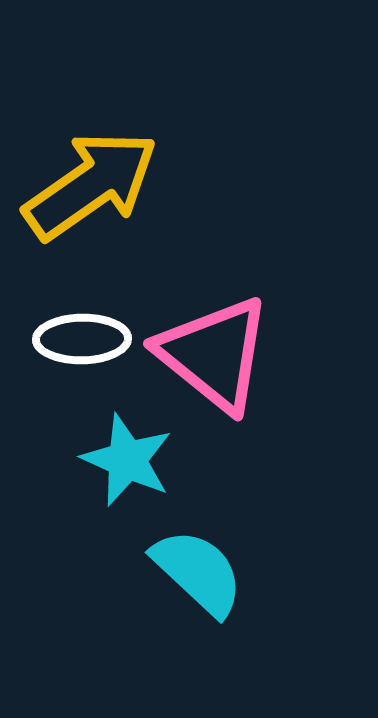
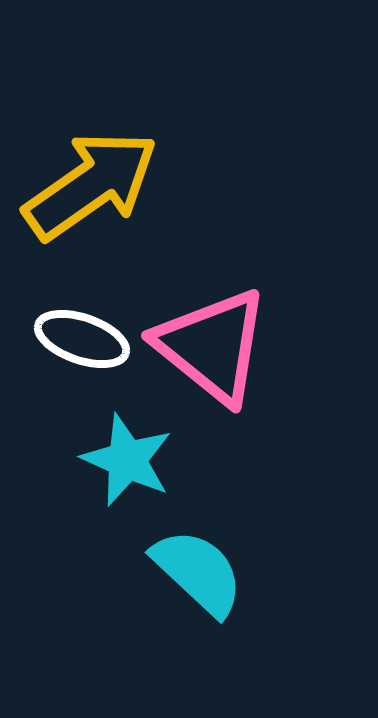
white ellipse: rotated 20 degrees clockwise
pink triangle: moved 2 px left, 8 px up
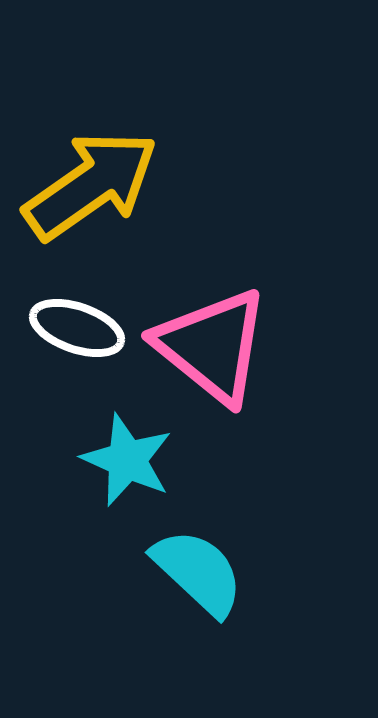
white ellipse: moved 5 px left, 11 px up
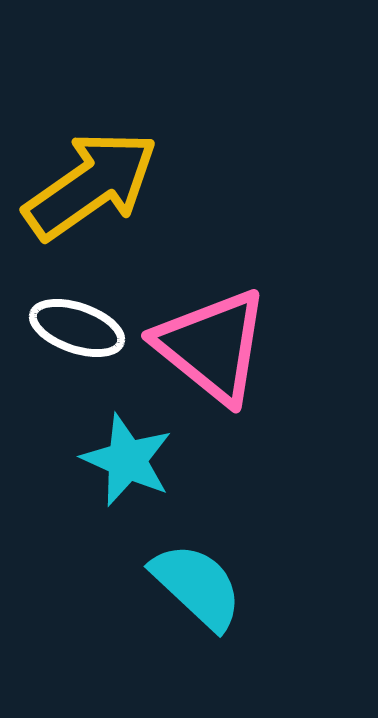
cyan semicircle: moved 1 px left, 14 px down
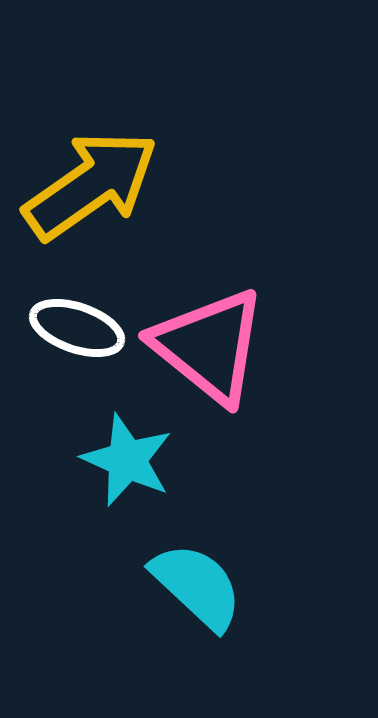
pink triangle: moved 3 px left
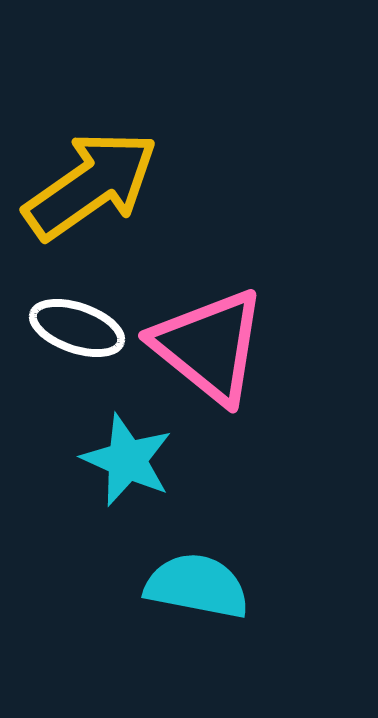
cyan semicircle: rotated 32 degrees counterclockwise
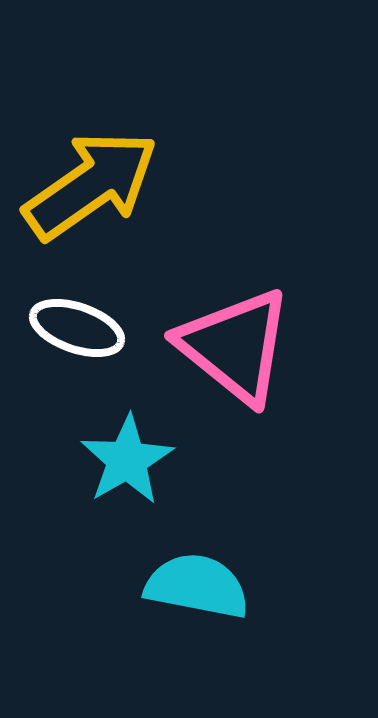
pink triangle: moved 26 px right
cyan star: rotated 18 degrees clockwise
